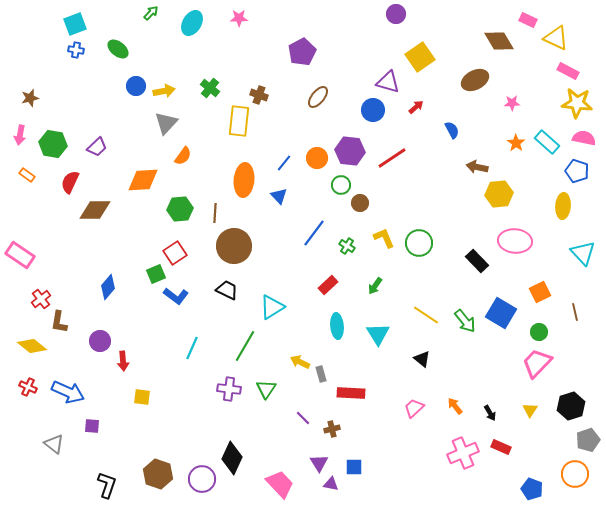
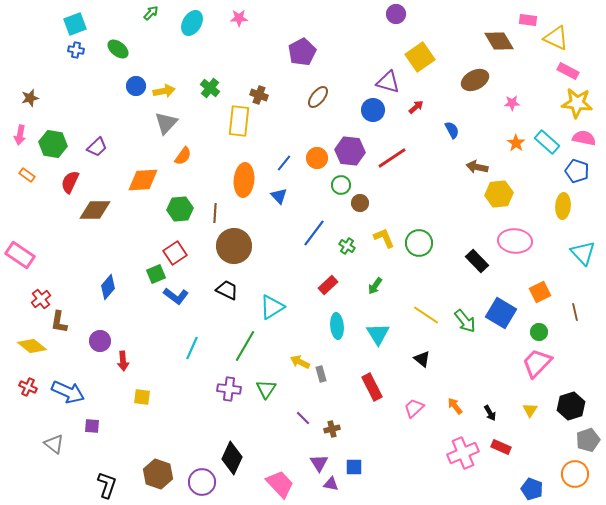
pink rectangle at (528, 20): rotated 18 degrees counterclockwise
red rectangle at (351, 393): moved 21 px right, 6 px up; rotated 60 degrees clockwise
purple circle at (202, 479): moved 3 px down
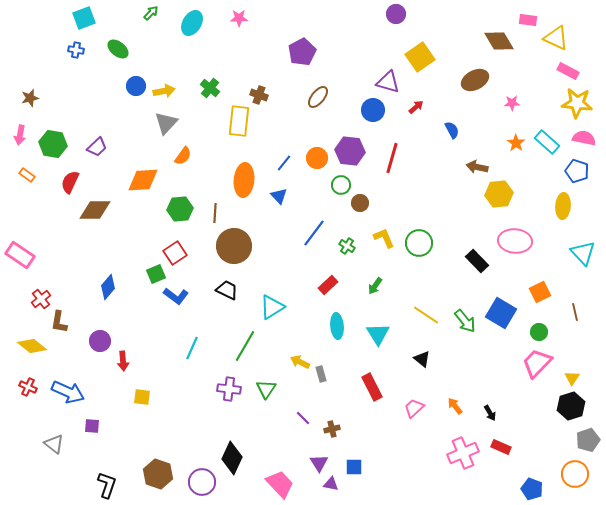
cyan square at (75, 24): moved 9 px right, 6 px up
red line at (392, 158): rotated 40 degrees counterclockwise
yellow triangle at (530, 410): moved 42 px right, 32 px up
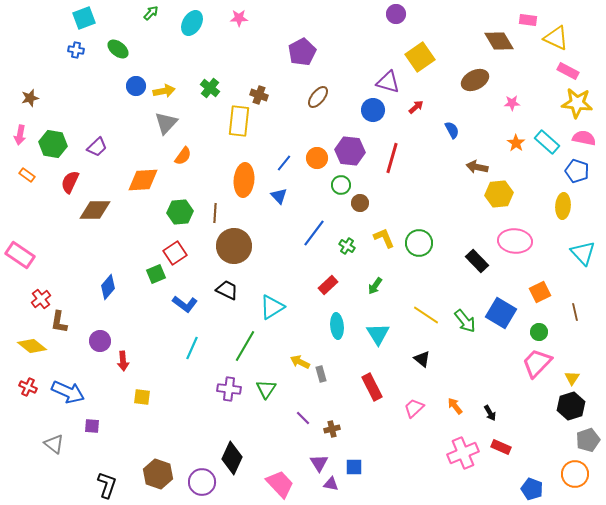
green hexagon at (180, 209): moved 3 px down
blue L-shape at (176, 296): moved 9 px right, 8 px down
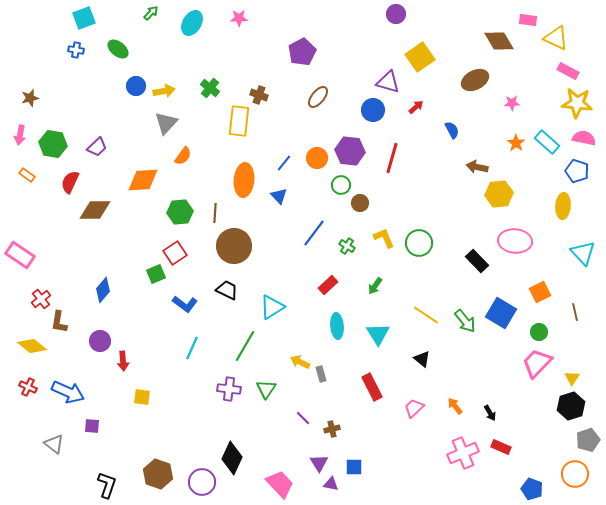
blue diamond at (108, 287): moved 5 px left, 3 px down
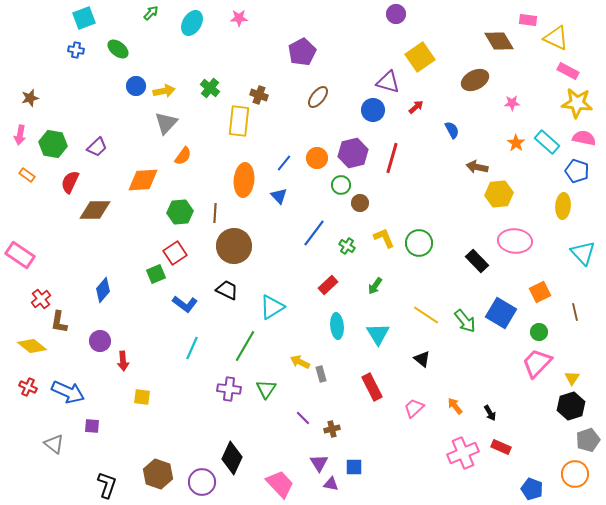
purple hexagon at (350, 151): moved 3 px right, 2 px down; rotated 20 degrees counterclockwise
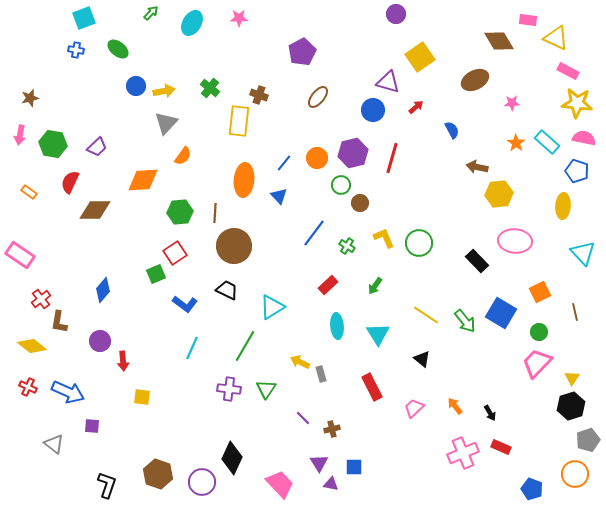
orange rectangle at (27, 175): moved 2 px right, 17 px down
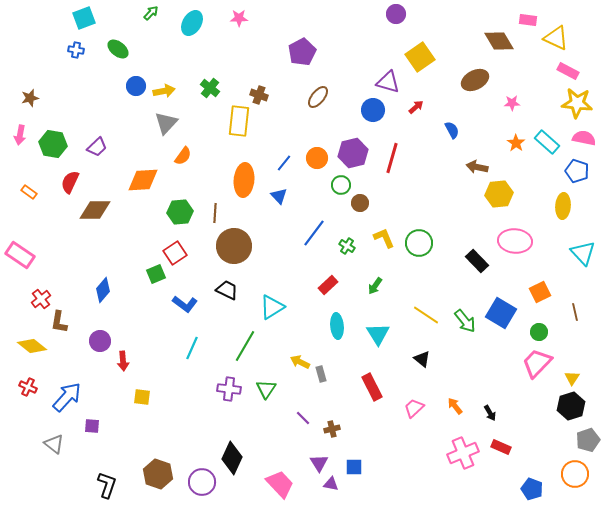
blue arrow at (68, 392): moved 1 px left, 5 px down; rotated 72 degrees counterclockwise
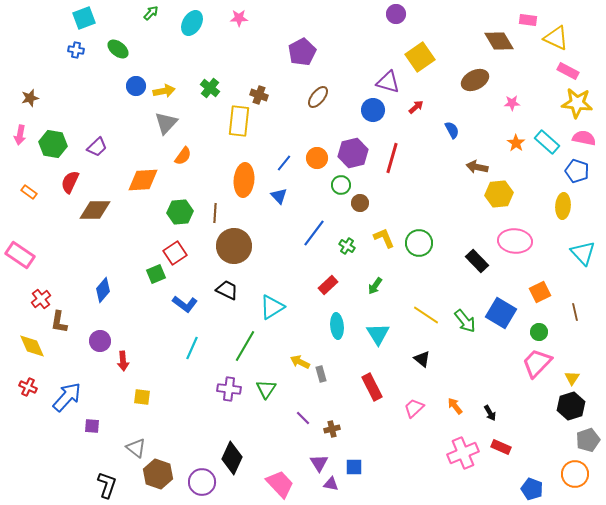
yellow diamond at (32, 346): rotated 28 degrees clockwise
gray triangle at (54, 444): moved 82 px right, 4 px down
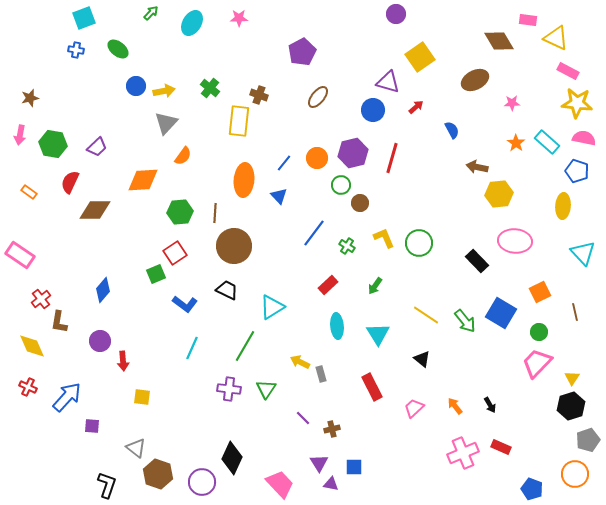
black arrow at (490, 413): moved 8 px up
